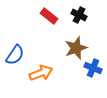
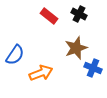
black cross: moved 1 px up
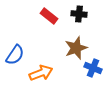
black cross: rotated 21 degrees counterclockwise
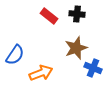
black cross: moved 2 px left
